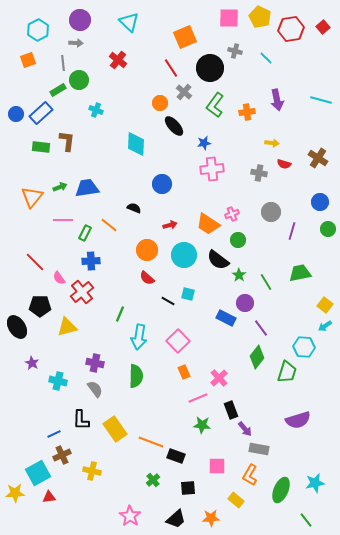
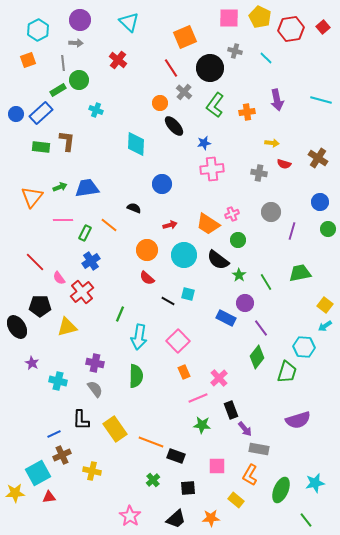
blue cross at (91, 261): rotated 30 degrees counterclockwise
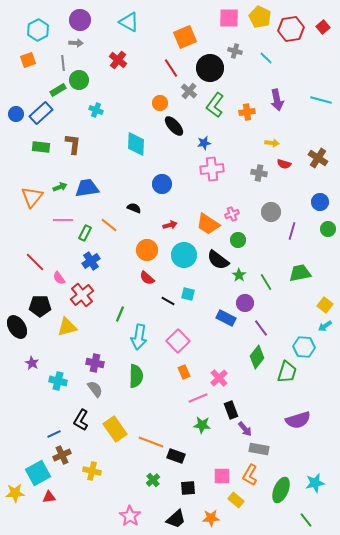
cyan triangle at (129, 22): rotated 15 degrees counterclockwise
gray cross at (184, 92): moved 5 px right, 1 px up
brown L-shape at (67, 141): moved 6 px right, 3 px down
red cross at (82, 292): moved 3 px down
black L-shape at (81, 420): rotated 30 degrees clockwise
pink square at (217, 466): moved 5 px right, 10 px down
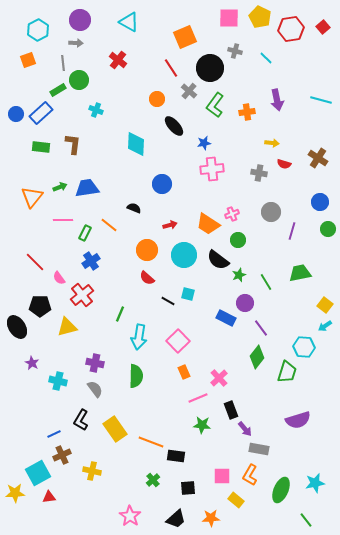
orange circle at (160, 103): moved 3 px left, 4 px up
green star at (239, 275): rotated 16 degrees clockwise
black rectangle at (176, 456): rotated 12 degrees counterclockwise
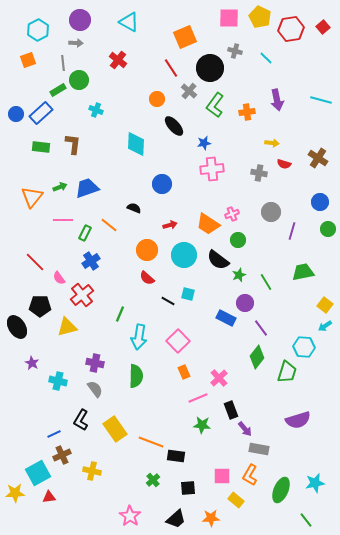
blue trapezoid at (87, 188): rotated 10 degrees counterclockwise
green trapezoid at (300, 273): moved 3 px right, 1 px up
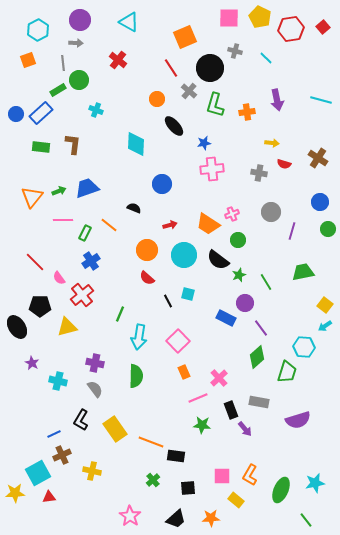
green L-shape at (215, 105): rotated 20 degrees counterclockwise
green arrow at (60, 187): moved 1 px left, 4 px down
black line at (168, 301): rotated 32 degrees clockwise
green diamond at (257, 357): rotated 10 degrees clockwise
gray rectangle at (259, 449): moved 47 px up
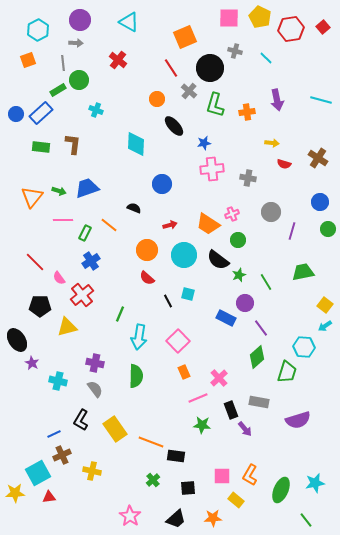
gray cross at (259, 173): moved 11 px left, 5 px down
green arrow at (59, 191): rotated 40 degrees clockwise
black ellipse at (17, 327): moved 13 px down
orange star at (211, 518): moved 2 px right
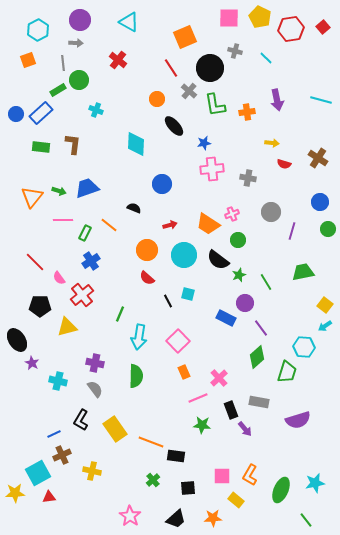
green L-shape at (215, 105): rotated 25 degrees counterclockwise
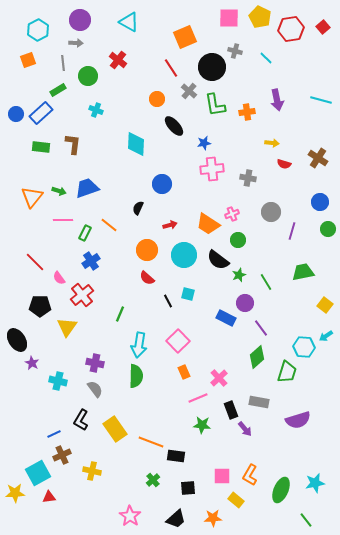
black circle at (210, 68): moved 2 px right, 1 px up
green circle at (79, 80): moved 9 px right, 4 px up
black semicircle at (134, 208): moved 4 px right; rotated 88 degrees counterclockwise
cyan arrow at (325, 326): moved 1 px right, 10 px down
yellow triangle at (67, 327): rotated 40 degrees counterclockwise
cyan arrow at (139, 337): moved 8 px down
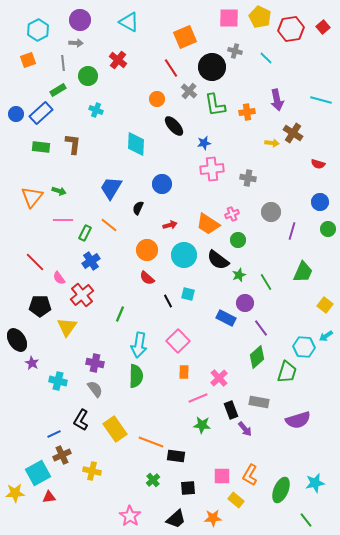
brown cross at (318, 158): moved 25 px left, 25 px up
red semicircle at (284, 164): moved 34 px right
blue trapezoid at (87, 188): moved 24 px right; rotated 40 degrees counterclockwise
green trapezoid at (303, 272): rotated 125 degrees clockwise
orange rectangle at (184, 372): rotated 24 degrees clockwise
